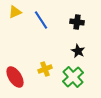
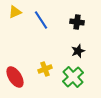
black star: rotated 24 degrees clockwise
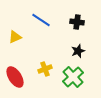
yellow triangle: moved 25 px down
blue line: rotated 24 degrees counterclockwise
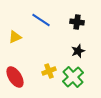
yellow cross: moved 4 px right, 2 px down
